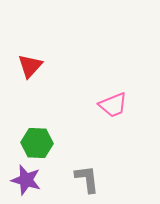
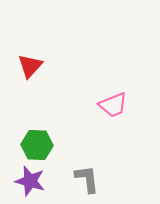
green hexagon: moved 2 px down
purple star: moved 4 px right, 1 px down
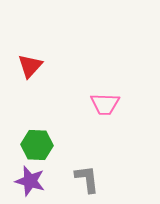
pink trapezoid: moved 8 px left, 1 px up; rotated 24 degrees clockwise
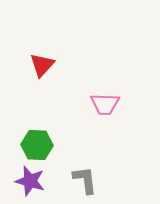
red triangle: moved 12 px right, 1 px up
gray L-shape: moved 2 px left, 1 px down
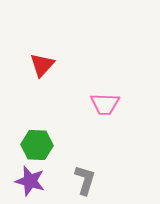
gray L-shape: rotated 24 degrees clockwise
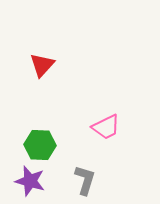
pink trapezoid: moved 1 px right, 23 px down; rotated 28 degrees counterclockwise
green hexagon: moved 3 px right
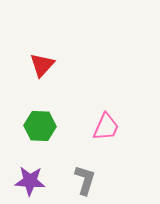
pink trapezoid: rotated 40 degrees counterclockwise
green hexagon: moved 19 px up
purple star: rotated 12 degrees counterclockwise
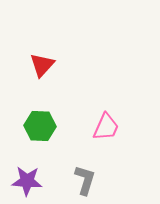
purple star: moved 3 px left
